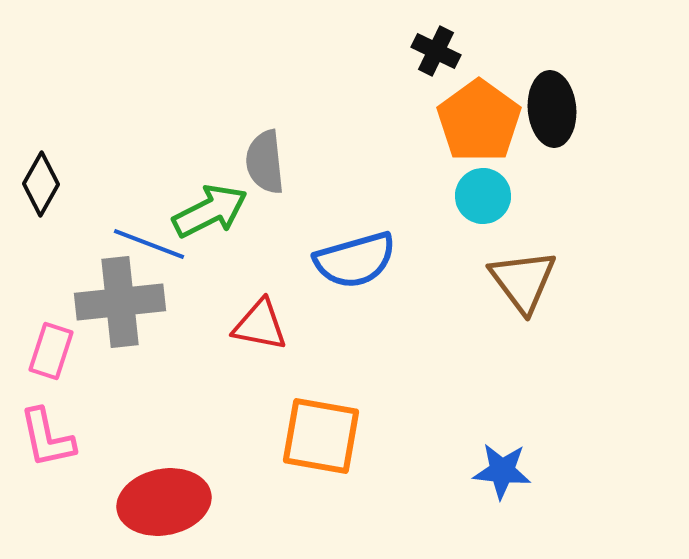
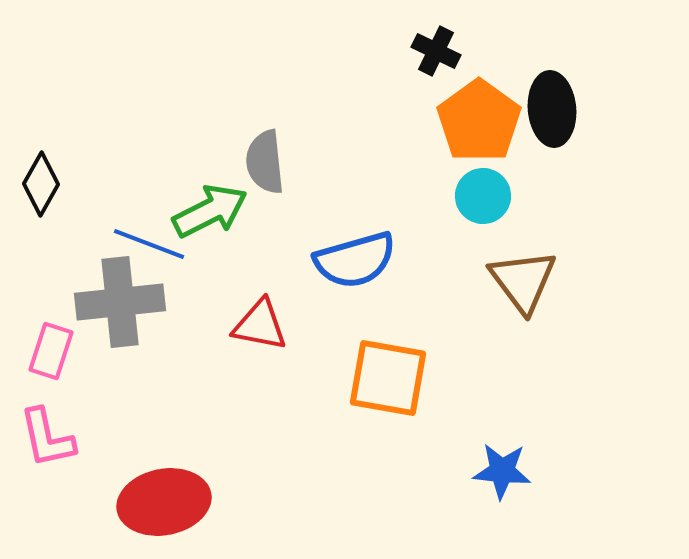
orange square: moved 67 px right, 58 px up
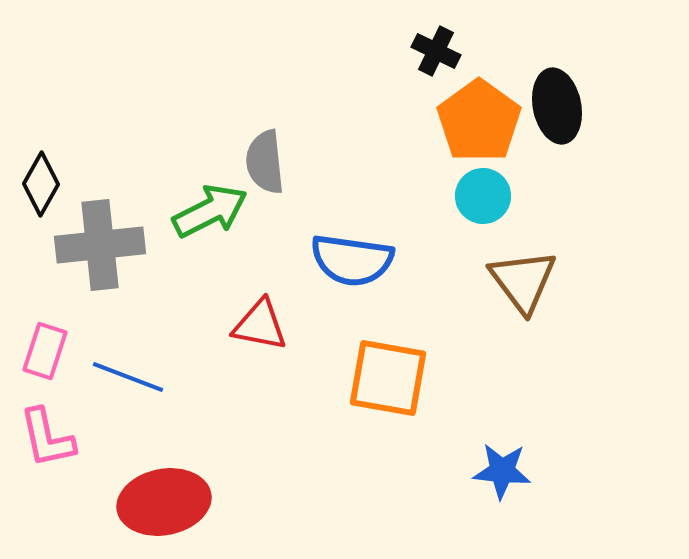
black ellipse: moved 5 px right, 3 px up; rotated 6 degrees counterclockwise
blue line: moved 21 px left, 133 px down
blue semicircle: moved 3 px left; rotated 24 degrees clockwise
gray cross: moved 20 px left, 57 px up
pink rectangle: moved 6 px left
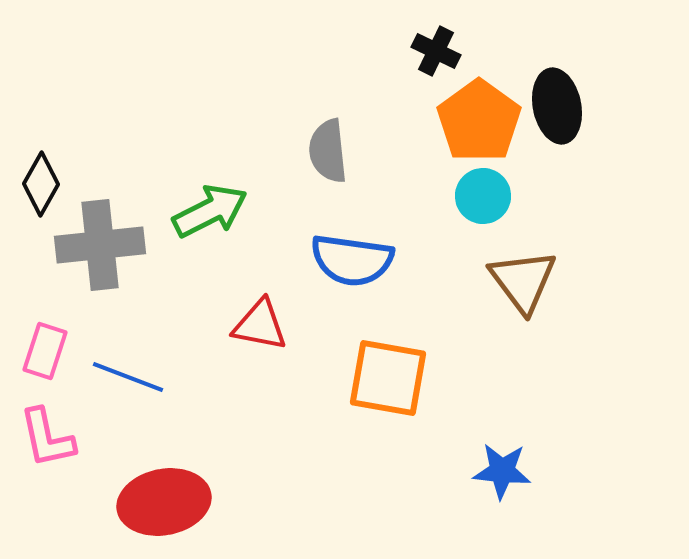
gray semicircle: moved 63 px right, 11 px up
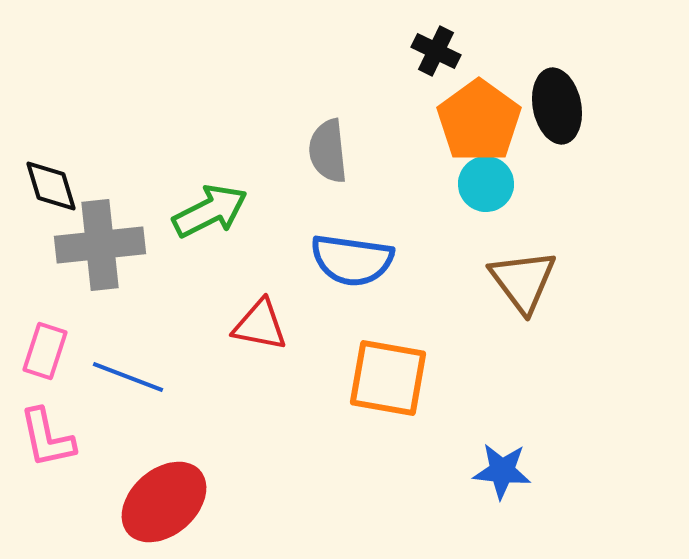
black diamond: moved 10 px right, 2 px down; rotated 46 degrees counterclockwise
cyan circle: moved 3 px right, 12 px up
red ellipse: rotated 30 degrees counterclockwise
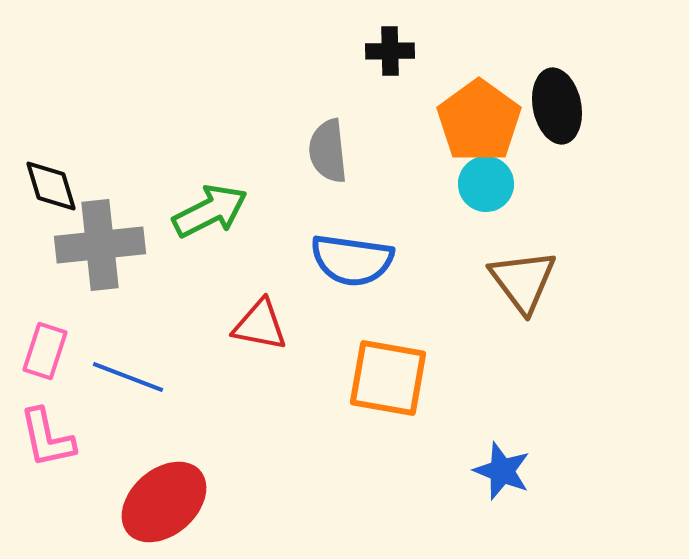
black cross: moved 46 px left; rotated 27 degrees counterclockwise
blue star: rotated 16 degrees clockwise
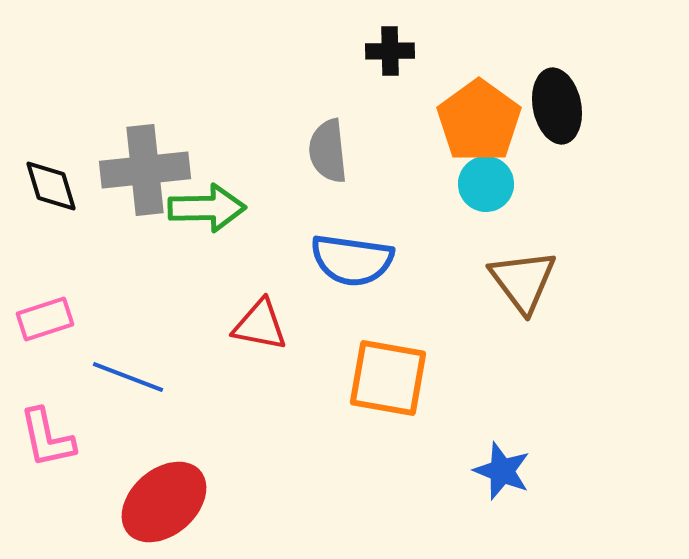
green arrow: moved 3 px left, 3 px up; rotated 26 degrees clockwise
gray cross: moved 45 px right, 75 px up
pink rectangle: moved 32 px up; rotated 54 degrees clockwise
